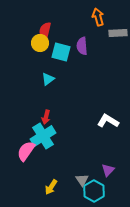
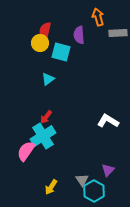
purple semicircle: moved 3 px left, 11 px up
red arrow: rotated 24 degrees clockwise
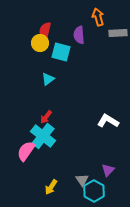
cyan cross: rotated 20 degrees counterclockwise
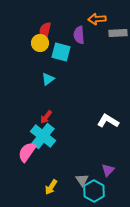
orange arrow: moved 1 px left, 2 px down; rotated 78 degrees counterclockwise
pink semicircle: moved 1 px right, 1 px down
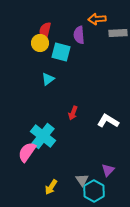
red arrow: moved 27 px right, 4 px up; rotated 16 degrees counterclockwise
